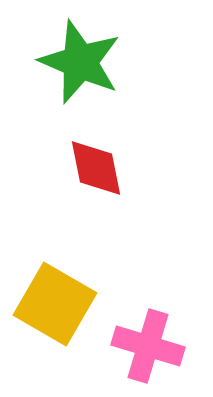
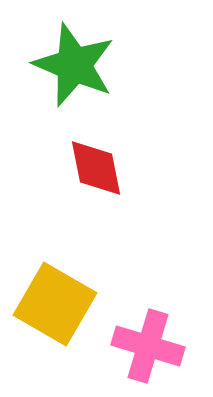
green star: moved 6 px left, 3 px down
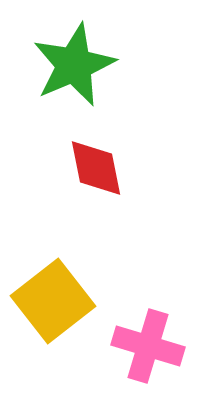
green star: rotated 26 degrees clockwise
yellow square: moved 2 px left, 3 px up; rotated 22 degrees clockwise
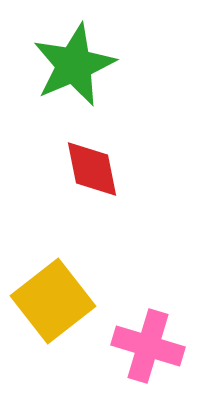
red diamond: moved 4 px left, 1 px down
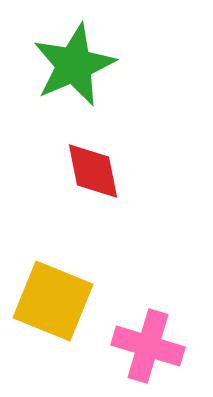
red diamond: moved 1 px right, 2 px down
yellow square: rotated 30 degrees counterclockwise
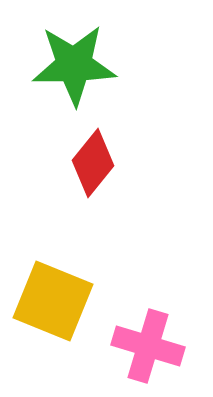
green star: rotated 22 degrees clockwise
red diamond: moved 8 px up; rotated 50 degrees clockwise
